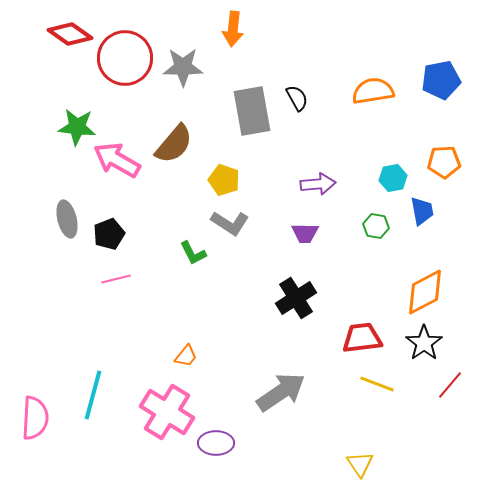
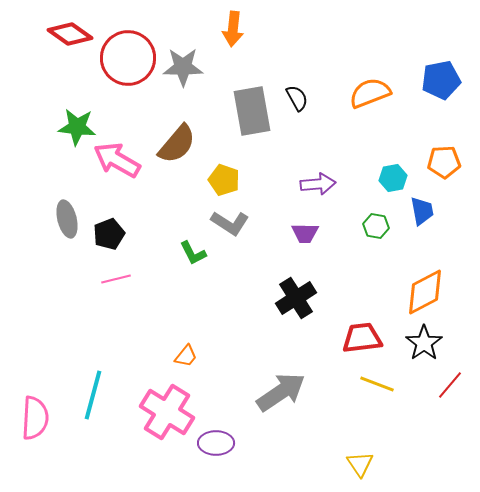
red circle: moved 3 px right
orange semicircle: moved 3 px left, 2 px down; rotated 12 degrees counterclockwise
brown semicircle: moved 3 px right
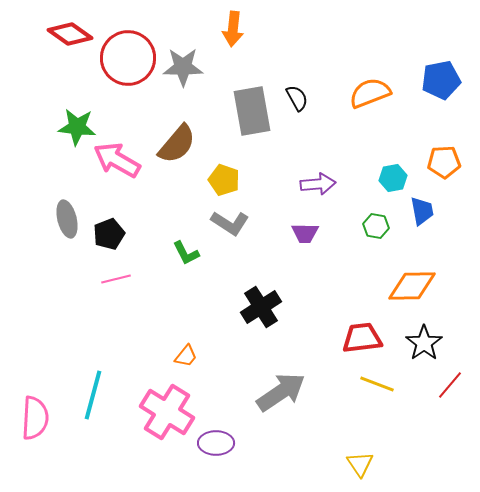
green L-shape: moved 7 px left
orange diamond: moved 13 px left, 6 px up; rotated 27 degrees clockwise
black cross: moved 35 px left, 9 px down
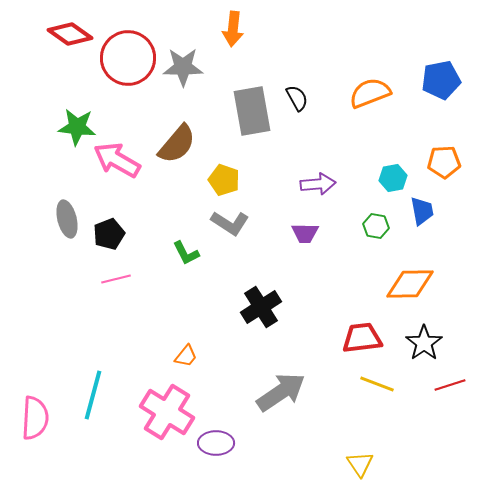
orange diamond: moved 2 px left, 2 px up
red line: rotated 32 degrees clockwise
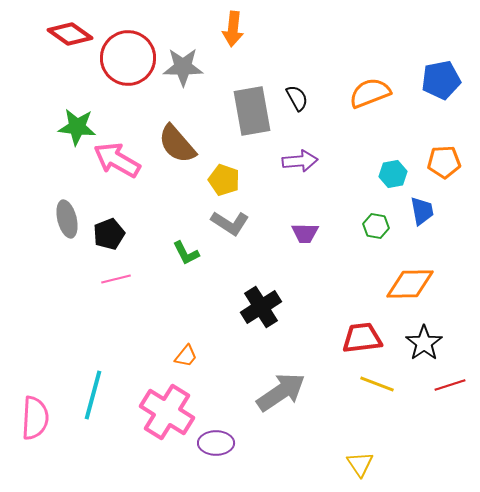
brown semicircle: rotated 99 degrees clockwise
cyan hexagon: moved 4 px up
purple arrow: moved 18 px left, 23 px up
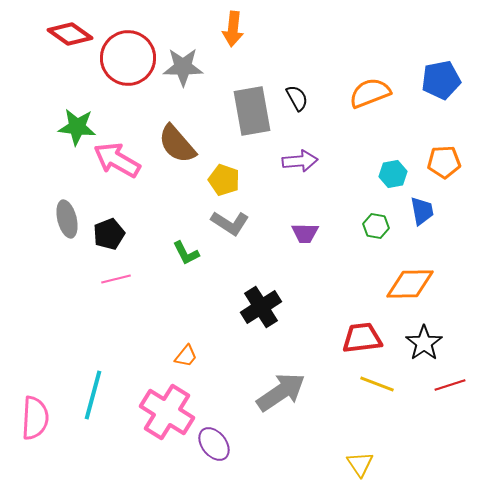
purple ellipse: moved 2 px left, 1 px down; rotated 52 degrees clockwise
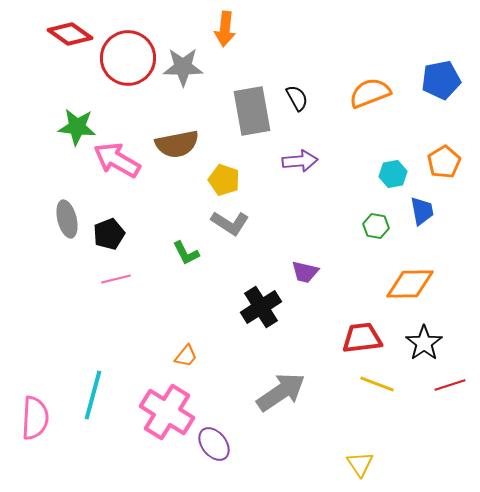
orange arrow: moved 8 px left
brown semicircle: rotated 60 degrees counterclockwise
orange pentagon: rotated 28 degrees counterclockwise
purple trapezoid: moved 39 px down; rotated 12 degrees clockwise
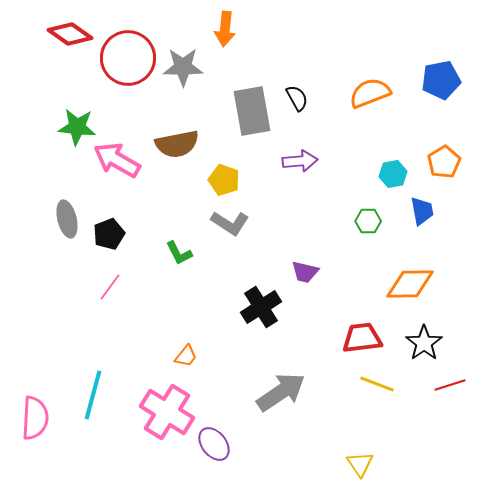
green hexagon: moved 8 px left, 5 px up; rotated 10 degrees counterclockwise
green L-shape: moved 7 px left
pink line: moved 6 px left, 8 px down; rotated 40 degrees counterclockwise
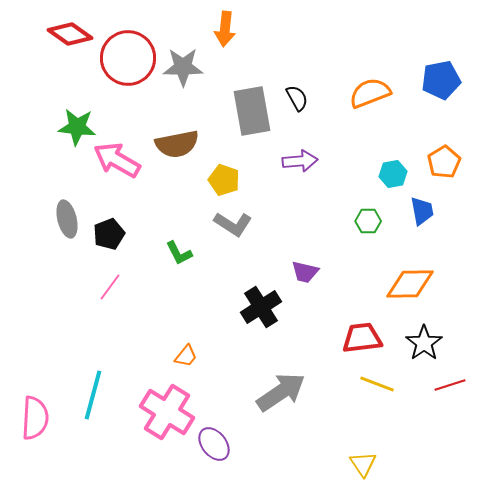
gray L-shape: moved 3 px right, 1 px down
yellow triangle: moved 3 px right
